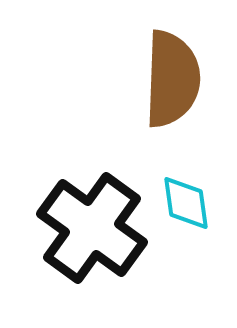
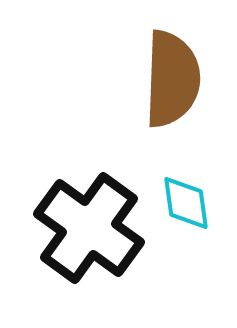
black cross: moved 3 px left
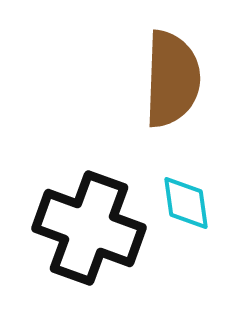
black cross: rotated 16 degrees counterclockwise
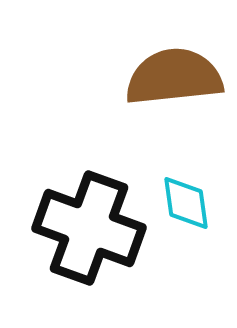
brown semicircle: moved 2 px right, 2 px up; rotated 98 degrees counterclockwise
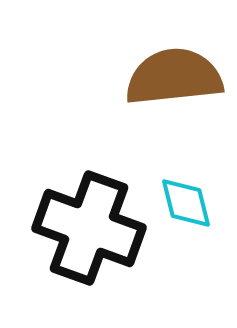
cyan diamond: rotated 6 degrees counterclockwise
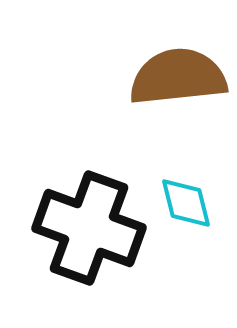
brown semicircle: moved 4 px right
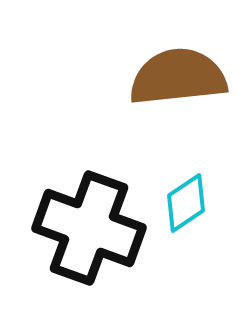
cyan diamond: rotated 70 degrees clockwise
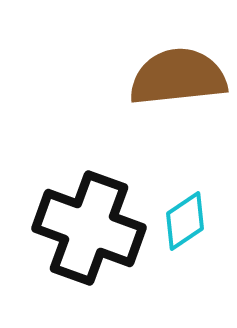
cyan diamond: moved 1 px left, 18 px down
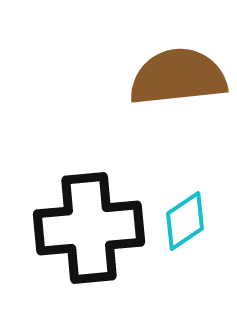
black cross: rotated 25 degrees counterclockwise
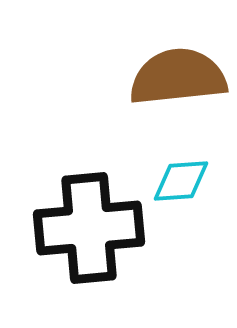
cyan diamond: moved 4 px left, 40 px up; rotated 30 degrees clockwise
